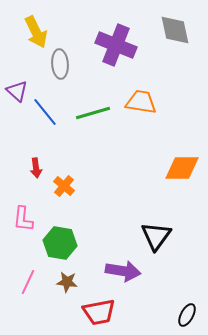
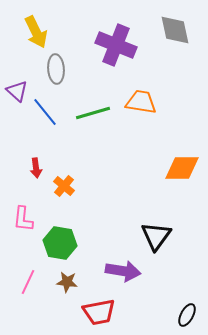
gray ellipse: moved 4 px left, 5 px down
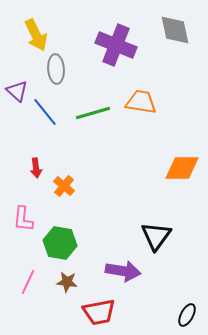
yellow arrow: moved 3 px down
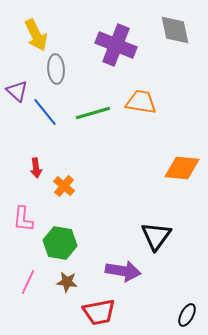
orange diamond: rotated 6 degrees clockwise
